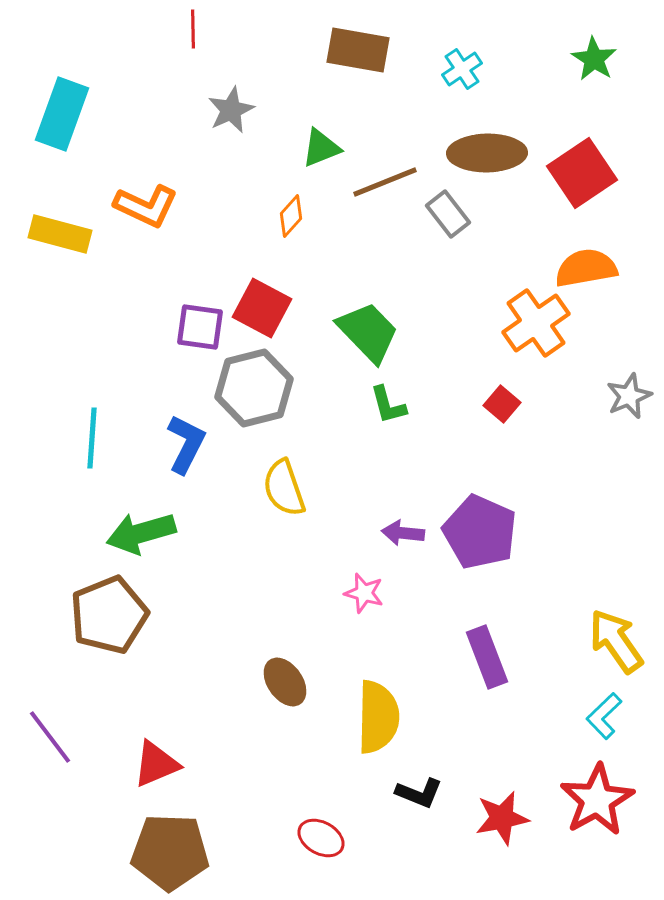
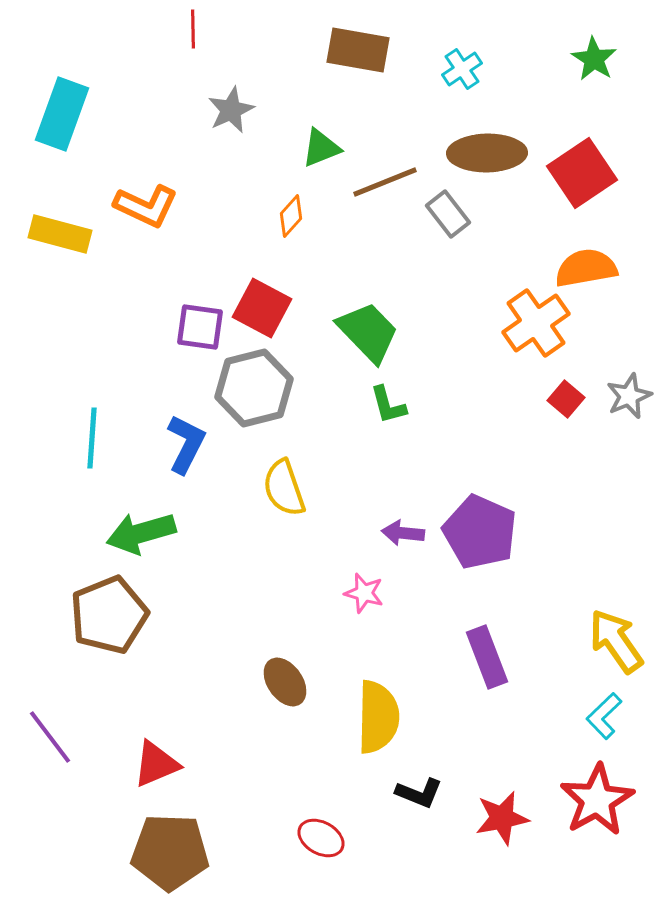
red square at (502, 404): moved 64 px right, 5 px up
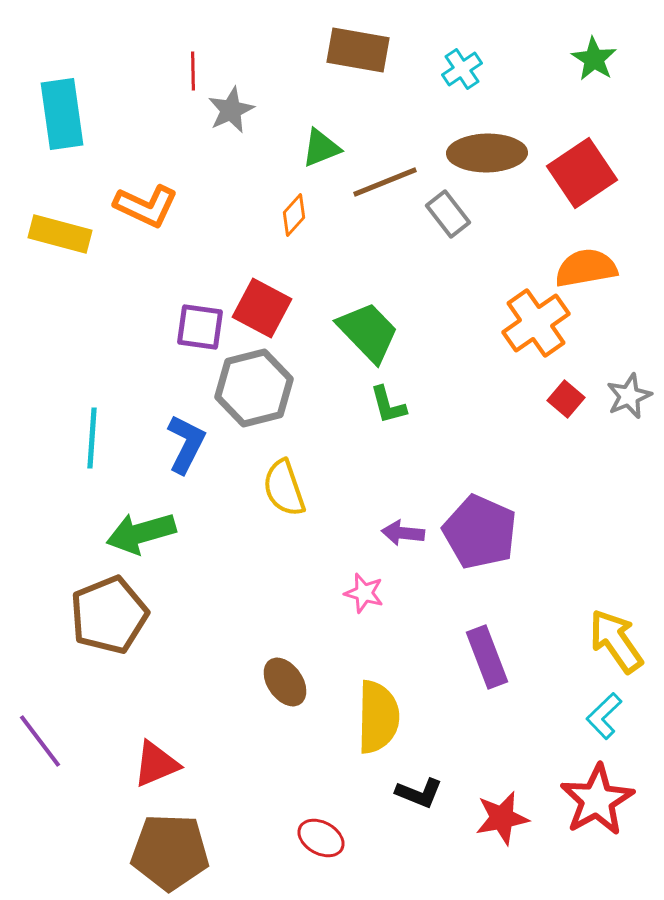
red line at (193, 29): moved 42 px down
cyan rectangle at (62, 114): rotated 28 degrees counterclockwise
orange diamond at (291, 216): moved 3 px right, 1 px up
purple line at (50, 737): moved 10 px left, 4 px down
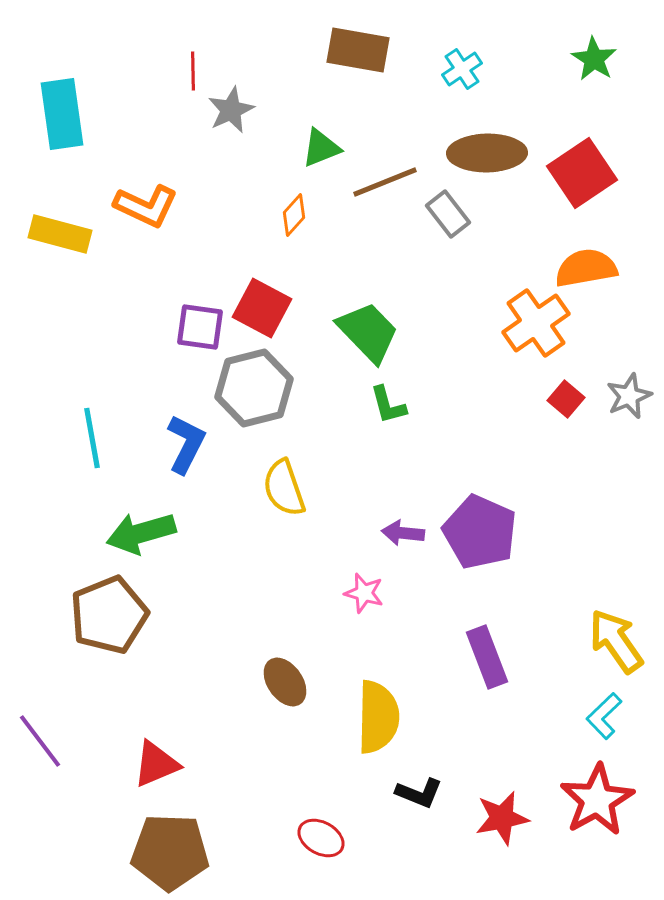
cyan line at (92, 438): rotated 14 degrees counterclockwise
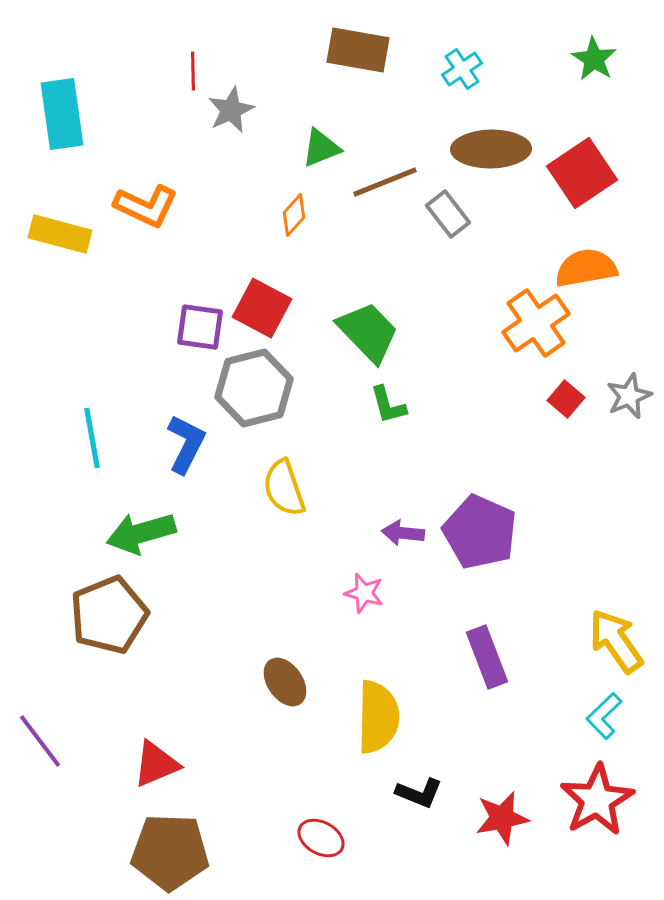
brown ellipse at (487, 153): moved 4 px right, 4 px up
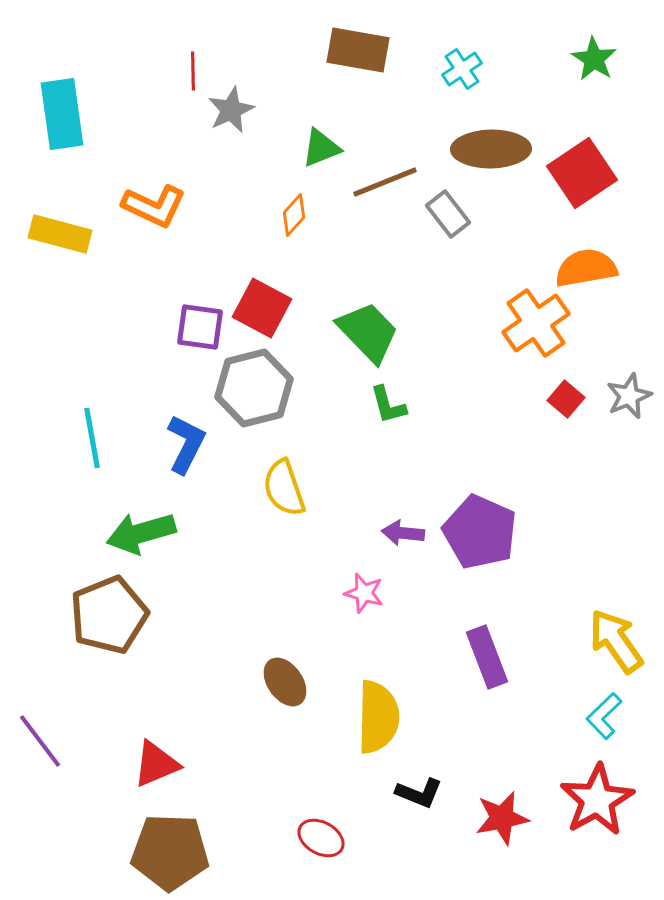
orange L-shape at (146, 206): moved 8 px right
